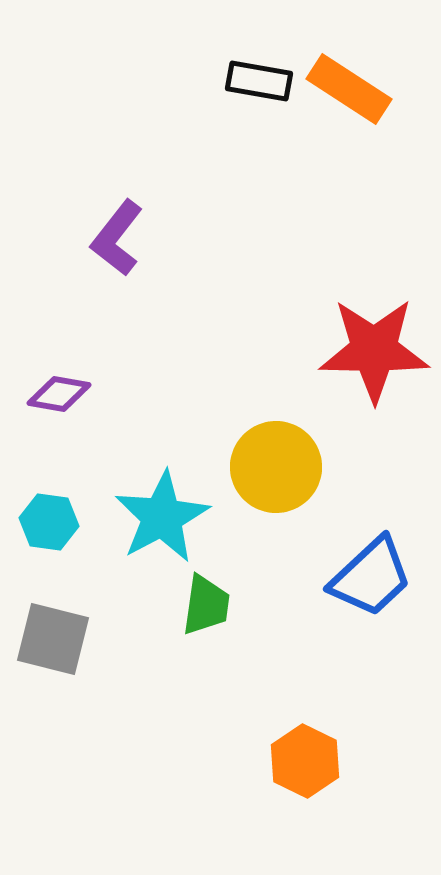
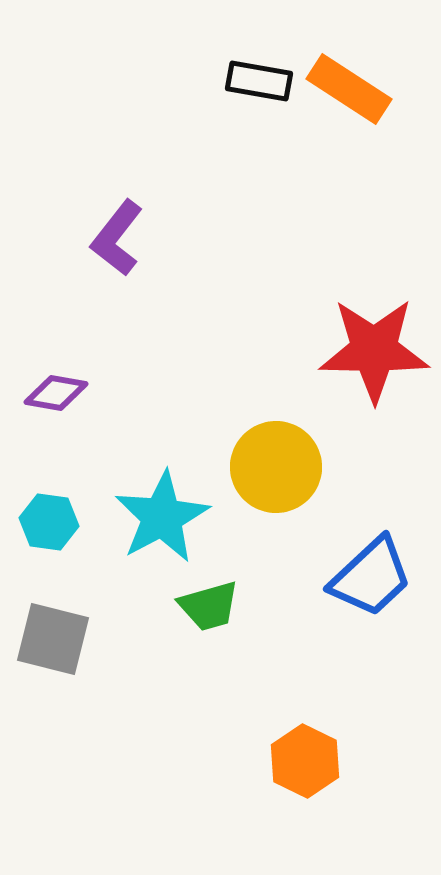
purple diamond: moved 3 px left, 1 px up
green trapezoid: moved 3 px right, 1 px down; rotated 66 degrees clockwise
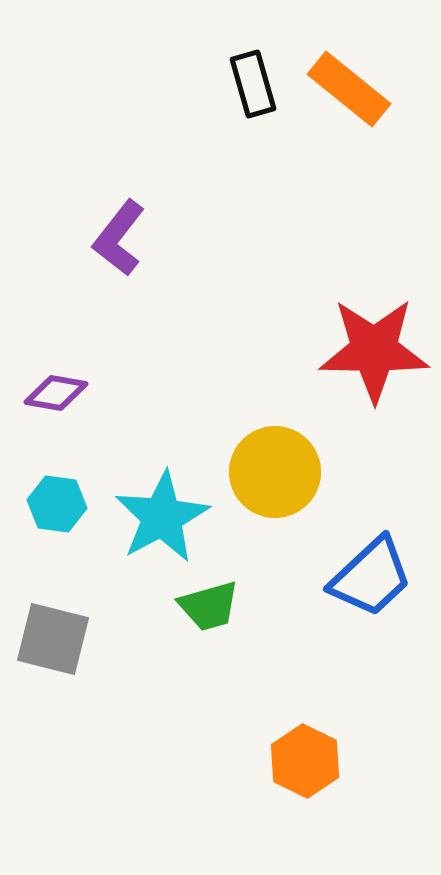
black rectangle: moved 6 px left, 3 px down; rotated 64 degrees clockwise
orange rectangle: rotated 6 degrees clockwise
purple L-shape: moved 2 px right
yellow circle: moved 1 px left, 5 px down
cyan hexagon: moved 8 px right, 18 px up
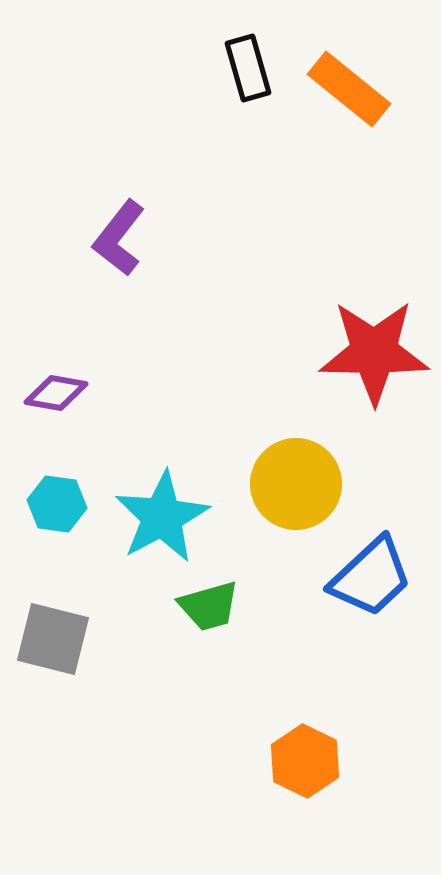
black rectangle: moved 5 px left, 16 px up
red star: moved 2 px down
yellow circle: moved 21 px right, 12 px down
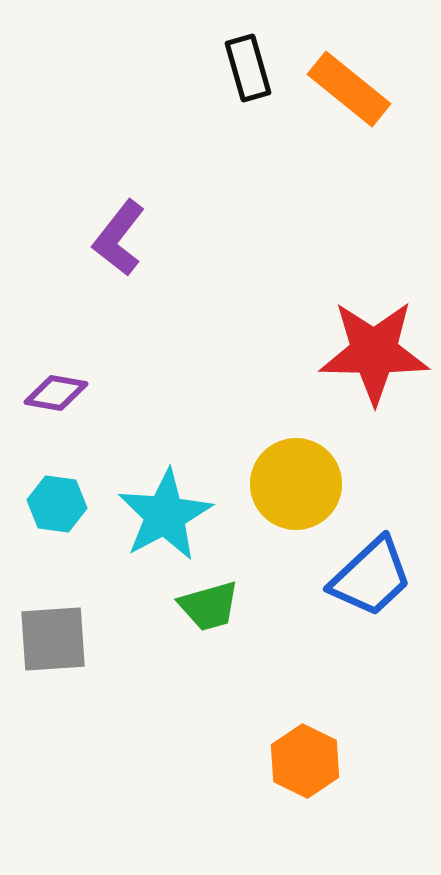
cyan star: moved 3 px right, 2 px up
gray square: rotated 18 degrees counterclockwise
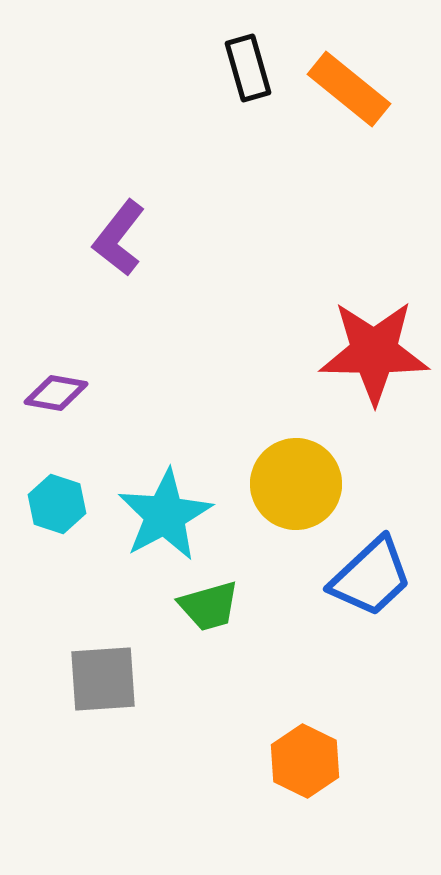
cyan hexagon: rotated 10 degrees clockwise
gray square: moved 50 px right, 40 px down
